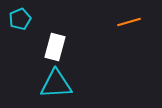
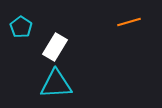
cyan pentagon: moved 1 px right, 8 px down; rotated 15 degrees counterclockwise
white rectangle: rotated 16 degrees clockwise
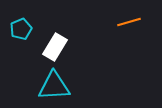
cyan pentagon: moved 2 px down; rotated 15 degrees clockwise
cyan triangle: moved 2 px left, 2 px down
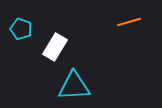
cyan pentagon: rotated 30 degrees counterclockwise
cyan triangle: moved 20 px right
